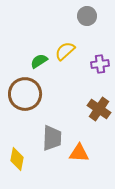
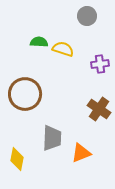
yellow semicircle: moved 2 px left, 2 px up; rotated 60 degrees clockwise
green semicircle: moved 19 px up; rotated 36 degrees clockwise
orange triangle: moved 2 px right; rotated 25 degrees counterclockwise
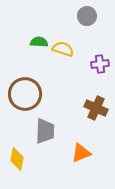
brown cross: moved 3 px left, 1 px up; rotated 10 degrees counterclockwise
gray trapezoid: moved 7 px left, 7 px up
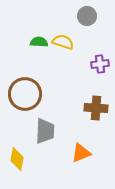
yellow semicircle: moved 7 px up
brown cross: rotated 20 degrees counterclockwise
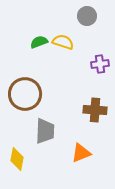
green semicircle: rotated 24 degrees counterclockwise
brown cross: moved 1 px left, 2 px down
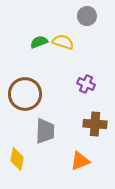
purple cross: moved 14 px left, 20 px down; rotated 30 degrees clockwise
brown cross: moved 14 px down
orange triangle: moved 1 px left, 8 px down
